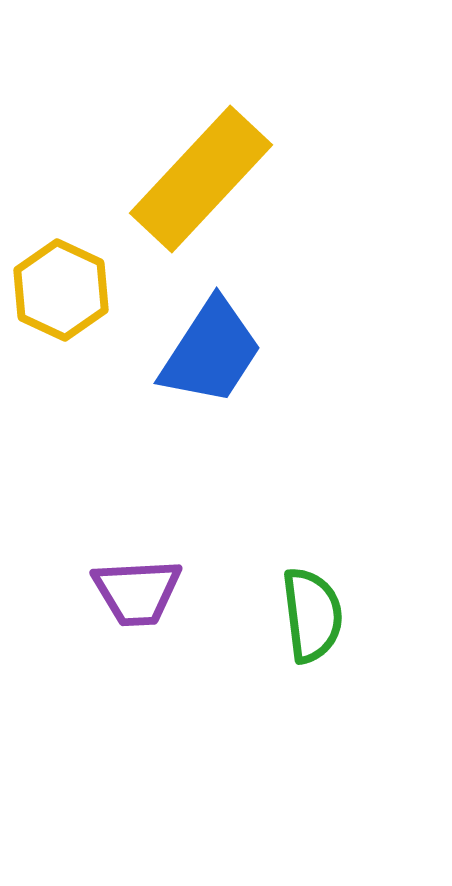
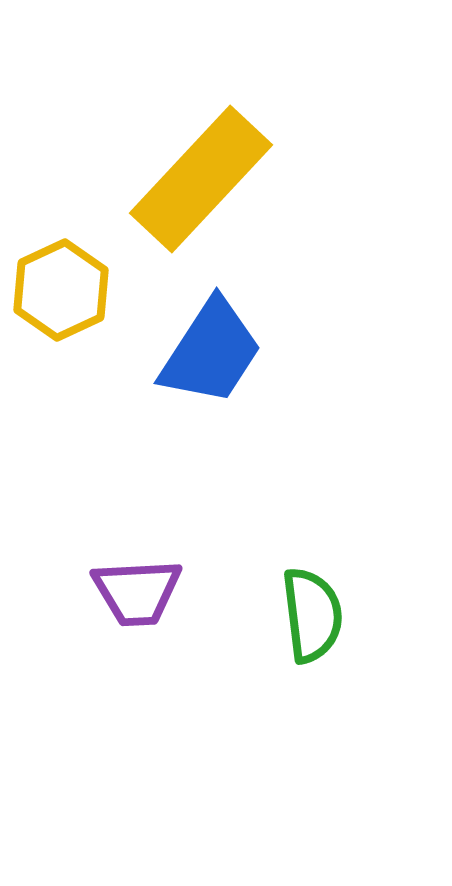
yellow hexagon: rotated 10 degrees clockwise
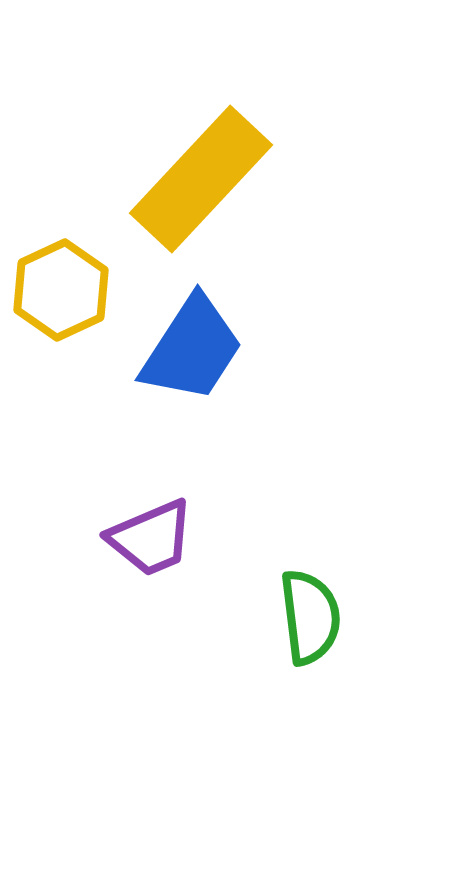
blue trapezoid: moved 19 px left, 3 px up
purple trapezoid: moved 14 px right, 54 px up; rotated 20 degrees counterclockwise
green semicircle: moved 2 px left, 2 px down
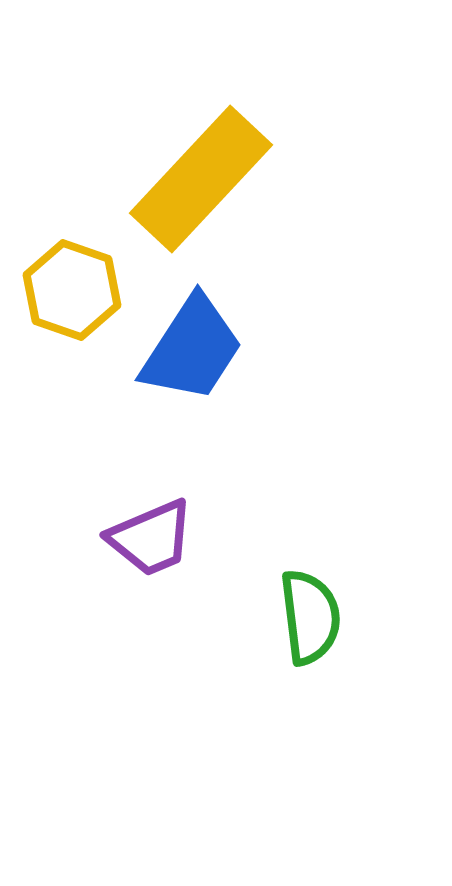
yellow hexagon: moved 11 px right; rotated 16 degrees counterclockwise
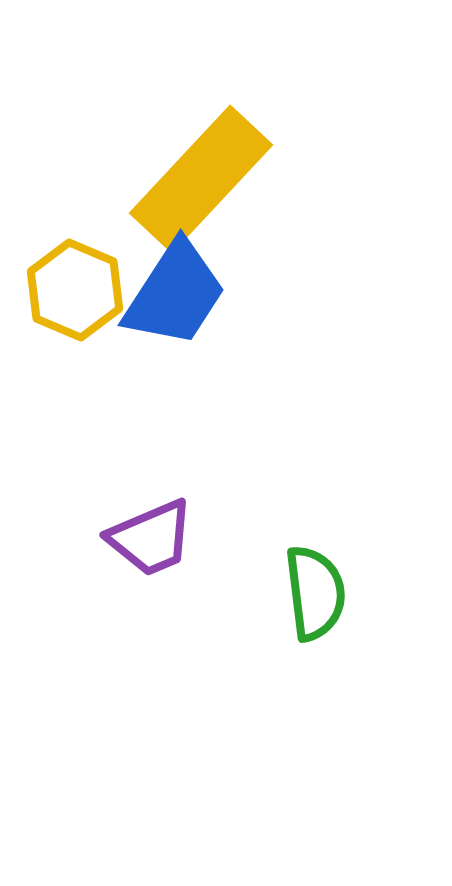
yellow hexagon: moved 3 px right; rotated 4 degrees clockwise
blue trapezoid: moved 17 px left, 55 px up
green semicircle: moved 5 px right, 24 px up
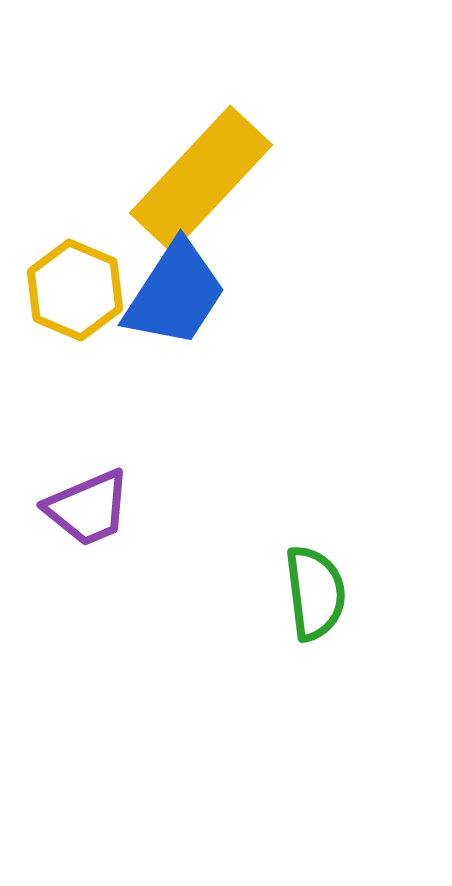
purple trapezoid: moved 63 px left, 30 px up
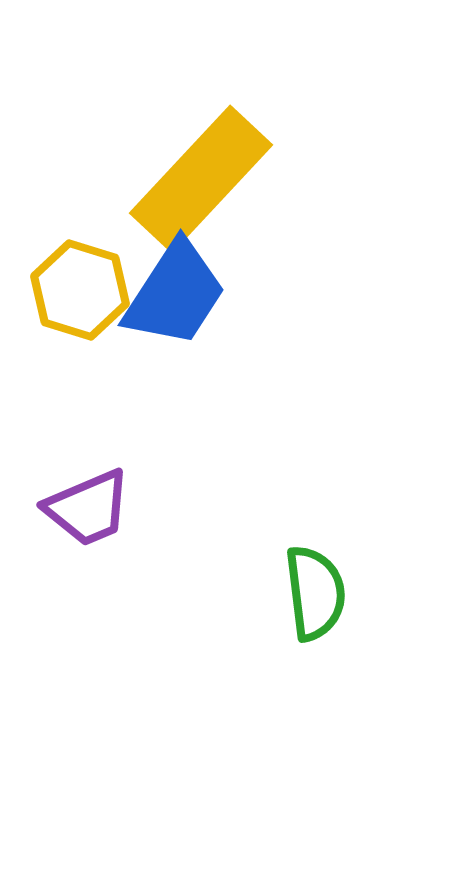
yellow hexagon: moved 5 px right; rotated 6 degrees counterclockwise
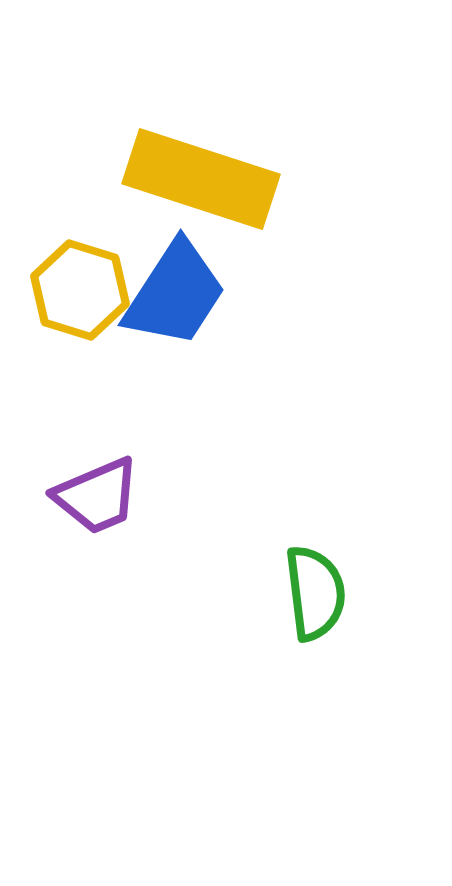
yellow rectangle: rotated 65 degrees clockwise
purple trapezoid: moved 9 px right, 12 px up
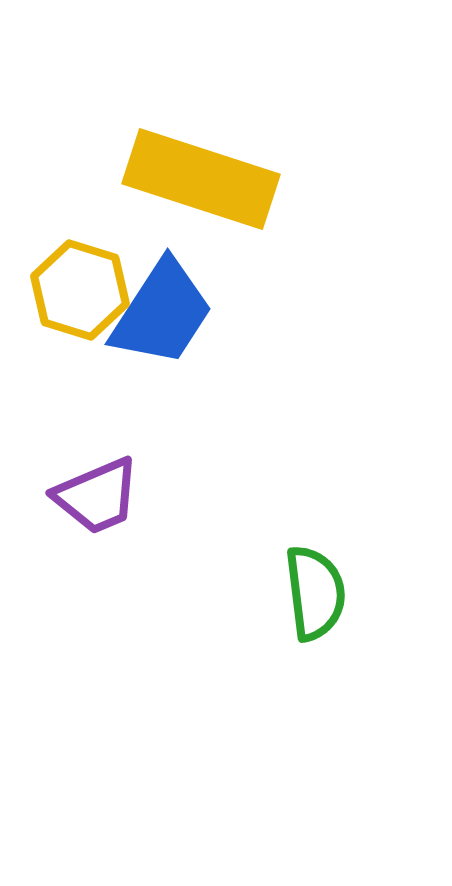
blue trapezoid: moved 13 px left, 19 px down
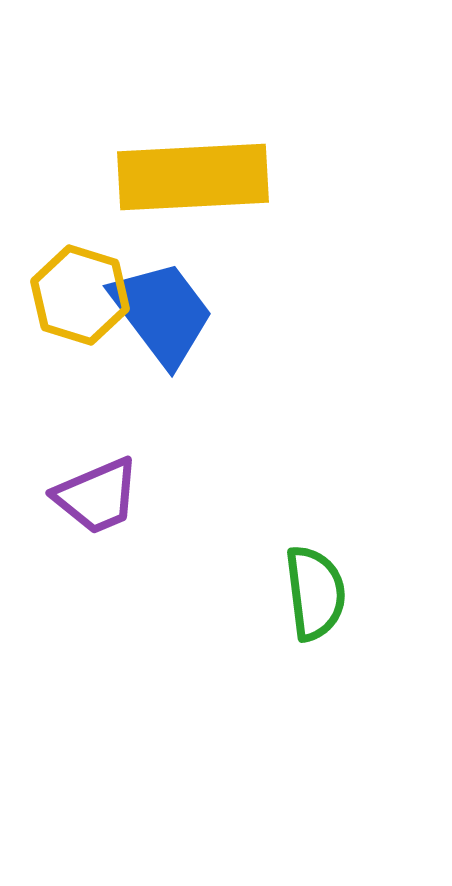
yellow rectangle: moved 8 px left, 2 px up; rotated 21 degrees counterclockwise
yellow hexagon: moved 5 px down
blue trapezoid: rotated 70 degrees counterclockwise
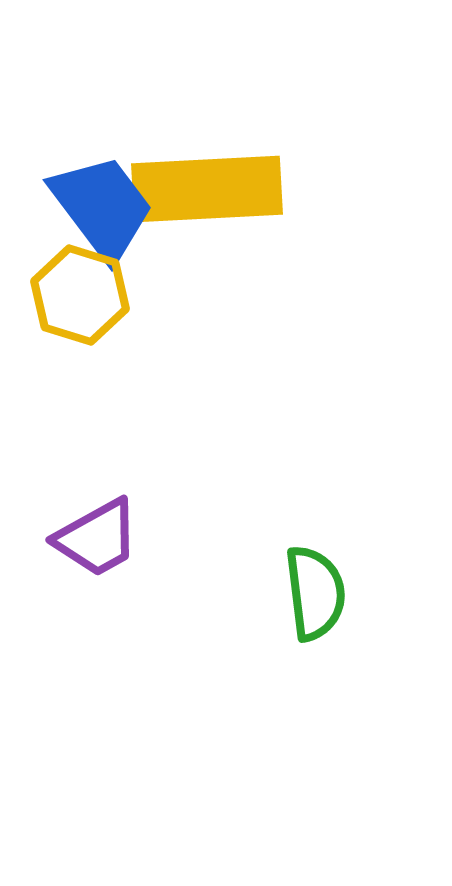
yellow rectangle: moved 14 px right, 12 px down
blue trapezoid: moved 60 px left, 106 px up
purple trapezoid: moved 42 px down; rotated 6 degrees counterclockwise
